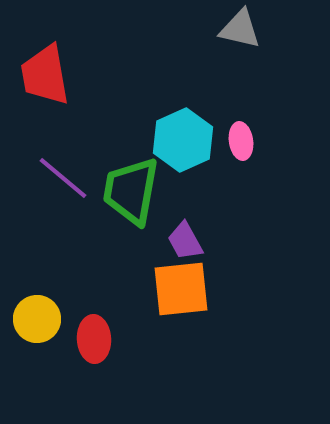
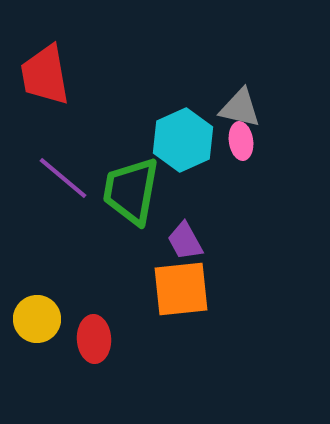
gray triangle: moved 79 px down
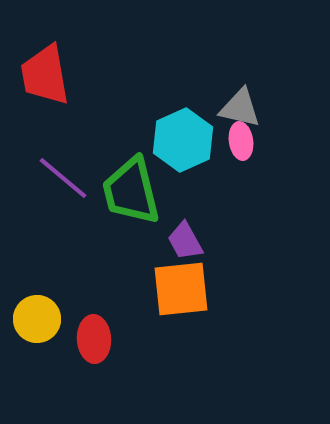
green trapezoid: rotated 24 degrees counterclockwise
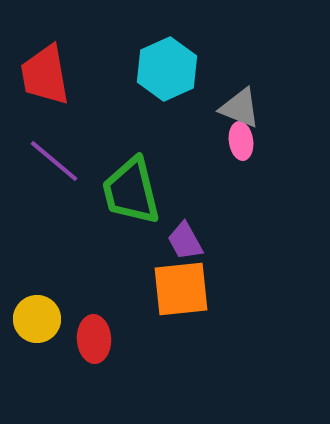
gray triangle: rotated 9 degrees clockwise
cyan hexagon: moved 16 px left, 71 px up
purple line: moved 9 px left, 17 px up
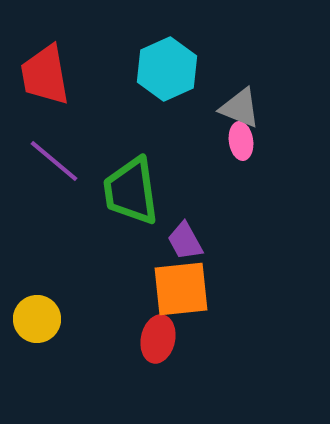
green trapezoid: rotated 6 degrees clockwise
red ellipse: moved 64 px right; rotated 15 degrees clockwise
